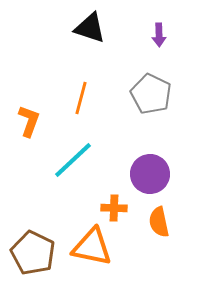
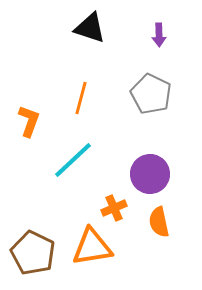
orange cross: rotated 25 degrees counterclockwise
orange triangle: rotated 21 degrees counterclockwise
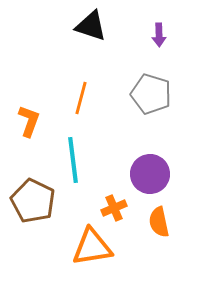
black triangle: moved 1 px right, 2 px up
gray pentagon: rotated 9 degrees counterclockwise
cyan line: rotated 54 degrees counterclockwise
brown pentagon: moved 52 px up
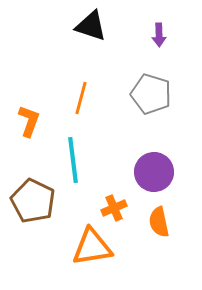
purple circle: moved 4 px right, 2 px up
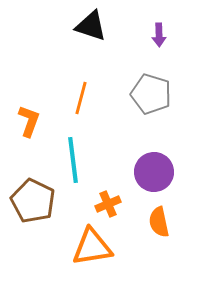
orange cross: moved 6 px left, 4 px up
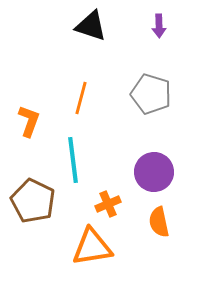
purple arrow: moved 9 px up
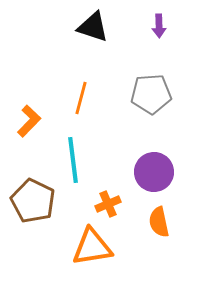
black triangle: moved 2 px right, 1 px down
gray pentagon: rotated 21 degrees counterclockwise
orange L-shape: rotated 24 degrees clockwise
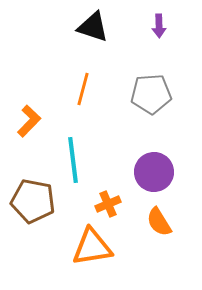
orange line: moved 2 px right, 9 px up
brown pentagon: rotated 15 degrees counterclockwise
orange semicircle: rotated 20 degrees counterclockwise
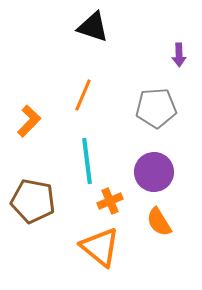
purple arrow: moved 20 px right, 29 px down
orange line: moved 6 px down; rotated 8 degrees clockwise
gray pentagon: moved 5 px right, 14 px down
cyan line: moved 14 px right, 1 px down
orange cross: moved 2 px right, 3 px up
orange triangle: moved 8 px right; rotated 48 degrees clockwise
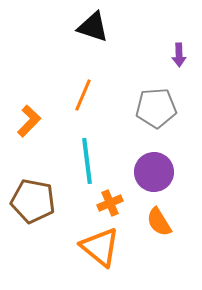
orange cross: moved 2 px down
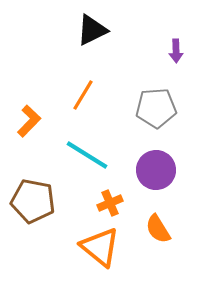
black triangle: moved 1 px left, 3 px down; rotated 44 degrees counterclockwise
purple arrow: moved 3 px left, 4 px up
orange line: rotated 8 degrees clockwise
cyan line: moved 6 px up; rotated 51 degrees counterclockwise
purple circle: moved 2 px right, 2 px up
orange semicircle: moved 1 px left, 7 px down
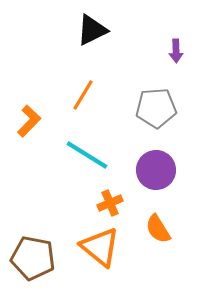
brown pentagon: moved 57 px down
